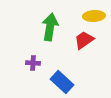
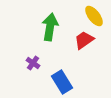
yellow ellipse: rotated 55 degrees clockwise
purple cross: rotated 32 degrees clockwise
blue rectangle: rotated 15 degrees clockwise
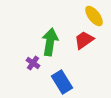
green arrow: moved 15 px down
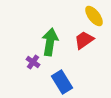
purple cross: moved 1 px up
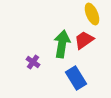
yellow ellipse: moved 2 px left, 2 px up; rotated 15 degrees clockwise
green arrow: moved 12 px right, 2 px down
blue rectangle: moved 14 px right, 4 px up
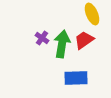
purple cross: moved 9 px right, 24 px up
blue rectangle: rotated 60 degrees counterclockwise
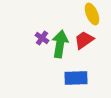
green arrow: moved 2 px left
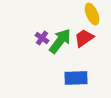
red trapezoid: moved 2 px up
green arrow: moved 3 px up; rotated 28 degrees clockwise
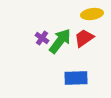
yellow ellipse: rotated 75 degrees counterclockwise
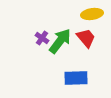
red trapezoid: moved 2 px right; rotated 85 degrees clockwise
